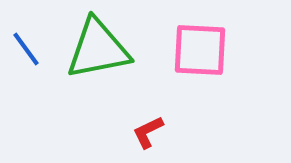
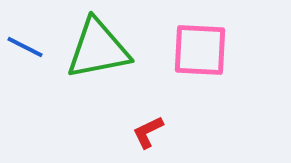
blue line: moved 1 px left, 2 px up; rotated 27 degrees counterclockwise
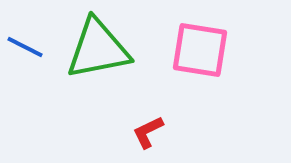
pink square: rotated 6 degrees clockwise
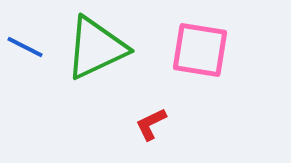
green triangle: moved 2 px left, 1 px up; rotated 14 degrees counterclockwise
red L-shape: moved 3 px right, 8 px up
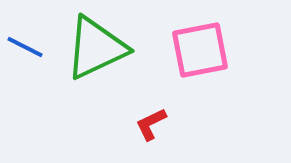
pink square: rotated 20 degrees counterclockwise
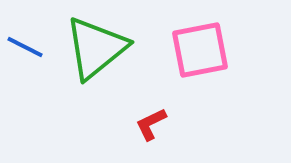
green triangle: rotated 14 degrees counterclockwise
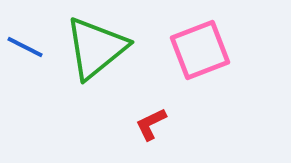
pink square: rotated 10 degrees counterclockwise
